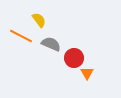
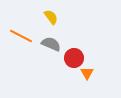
yellow semicircle: moved 12 px right, 3 px up
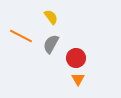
gray semicircle: rotated 84 degrees counterclockwise
red circle: moved 2 px right
orange triangle: moved 9 px left, 6 px down
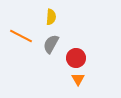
yellow semicircle: rotated 42 degrees clockwise
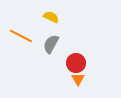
yellow semicircle: rotated 70 degrees counterclockwise
red circle: moved 5 px down
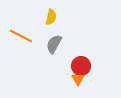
yellow semicircle: rotated 77 degrees clockwise
gray semicircle: moved 3 px right
red circle: moved 5 px right, 3 px down
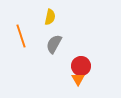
yellow semicircle: moved 1 px left
orange line: rotated 45 degrees clockwise
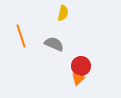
yellow semicircle: moved 13 px right, 4 px up
gray semicircle: rotated 84 degrees clockwise
orange triangle: rotated 16 degrees clockwise
